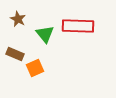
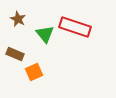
red rectangle: moved 3 px left, 1 px down; rotated 16 degrees clockwise
orange square: moved 1 px left, 4 px down
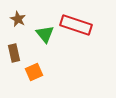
red rectangle: moved 1 px right, 2 px up
brown rectangle: moved 1 px left, 1 px up; rotated 54 degrees clockwise
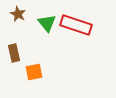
brown star: moved 5 px up
green triangle: moved 2 px right, 11 px up
orange square: rotated 12 degrees clockwise
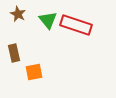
green triangle: moved 1 px right, 3 px up
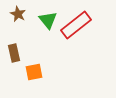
red rectangle: rotated 56 degrees counterclockwise
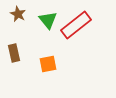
orange square: moved 14 px right, 8 px up
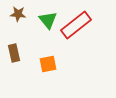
brown star: rotated 21 degrees counterclockwise
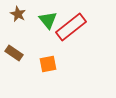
brown star: rotated 21 degrees clockwise
red rectangle: moved 5 px left, 2 px down
brown rectangle: rotated 42 degrees counterclockwise
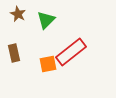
green triangle: moved 2 px left; rotated 24 degrees clockwise
red rectangle: moved 25 px down
brown rectangle: rotated 42 degrees clockwise
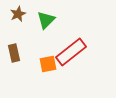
brown star: rotated 21 degrees clockwise
